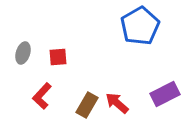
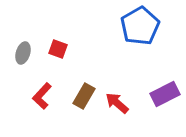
red square: moved 8 px up; rotated 24 degrees clockwise
brown rectangle: moved 3 px left, 9 px up
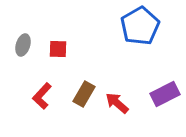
red square: rotated 18 degrees counterclockwise
gray ellipse: moved 8 px up
brown rectangle: moved 2 px up
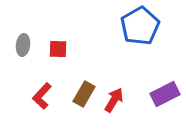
gray ellipse: rotated 10 degrees counterclockwise
red arrow: moved 3 px left, 3 px up; rotated 80 degrees clockwise
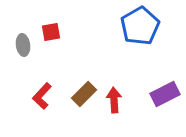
gray ellipse: rotated 15 degrees counterclockwise
red square: moved 7 px left, 17 px up; rotated 12 degrees counterclockwise
brown rectangle: rotated 15 degrees clockwise
red arrow: rotated 35 degrees counterclockwise
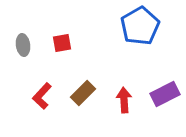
red square: moved 11 px right, 11 px down
brown rectangle: moved 1 px left, 1 px up
red arrow: moved 10 px right
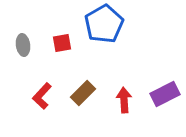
blue pentagon: moved 36 px left, 2 px up
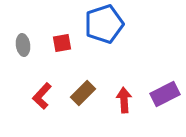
blue pentagon: rotated 12 degrees clockwise
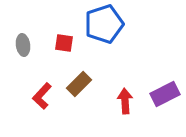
red square: moved 2 px right; rotated 18 degrees clockwise
brown rectangle: moved 4 px left, 9 px up
red arrow: moved 1 px right, 1 px down
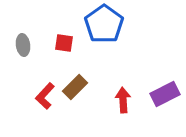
blue pentagon: rotated 18 degrees counterclockwise
brown rectangle: moved 4 px left, 3 px down
red L-shape: moved 3 px right
red arrow: moved 2 px left, 1 px up
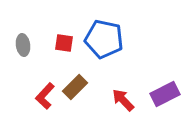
blue pentagon: moved 15 px down; rotated 24 degrees counterclockwise
red arrow: rotated 40 degrees counterclockwise
